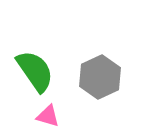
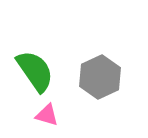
pink triangle: moved 1 px left, 1 px up
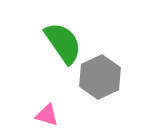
green semicircle: moved 28 px right, 28 px up
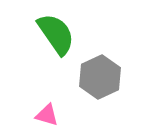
green semicircle: moved 7 px left, 9 px up
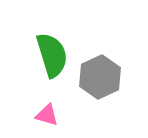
green semicircle: moved 4 px left, 21 px down; rotated 18 degrees clockwise
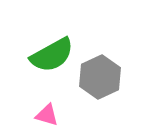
green semicircle: rotated 78 degrees clockwise
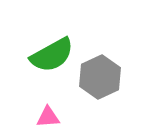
pink triangle: moved 1 px right, 2 px down; rotated 20 degrees counterclockwise
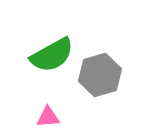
gray hexagon: moved 2 px up; rotated 9 degrees clockwise
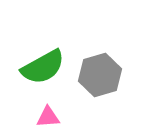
green semicircle: moved 9 px left, 12 px down
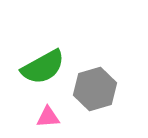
gray hexagon: moved 5 px left, 14 px down
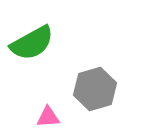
green semicircle: moved 11 px left, 24 px up
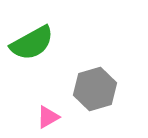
pink triangle: rotated 25 degrees counterclockwise
